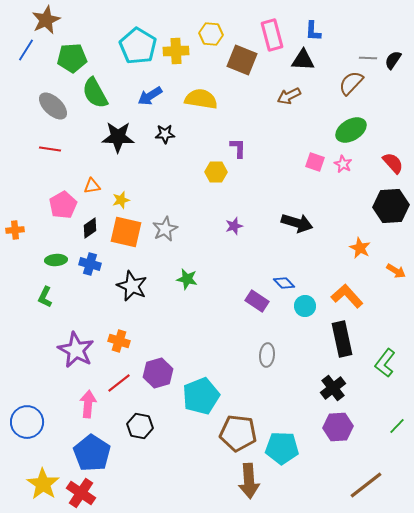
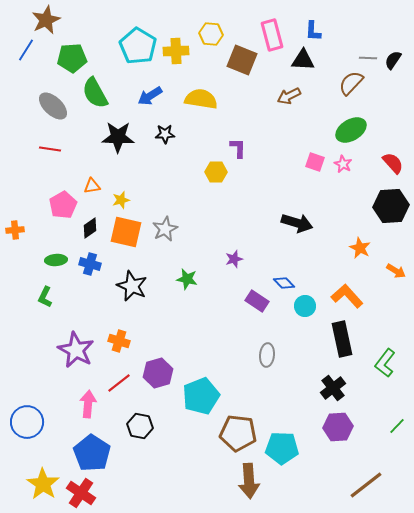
purple star at (234, 226): moved 33 px down
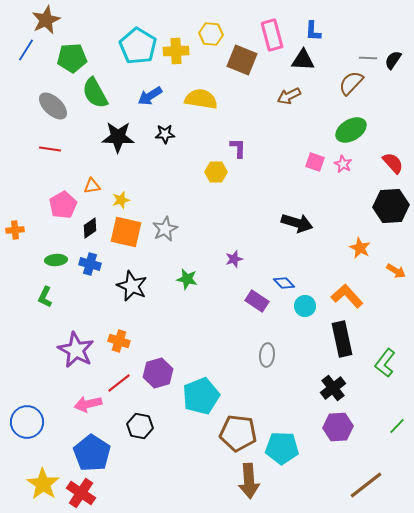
pink arrow at (88, 404): rotated 108 degrees counterclockwise
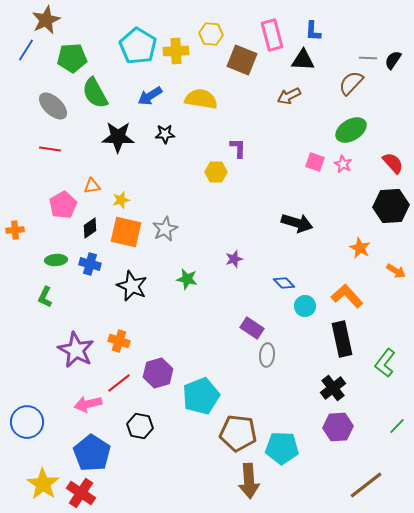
purple rectangle at (257, 301): moved 5 px left, 27 px down
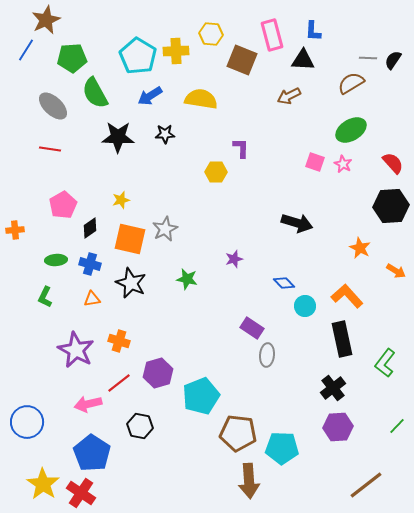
cyan pentagon at (138, 46): moved 10 px down
brown semicircle at (351, 83): rotated 16 degrees clockwise
purple L-shape at (238, 148): moved 3 px right
orange triangle at (92, 186): moved 113 px down
orange square at (126, 232): moved 4 px right, 7 px down
black star at (132, 286): moved 1 px left, 3 px up
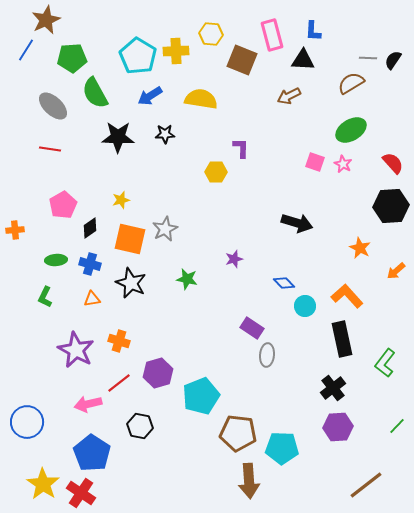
orange arrow at (396, 271): rotated 108 degrees clockwise
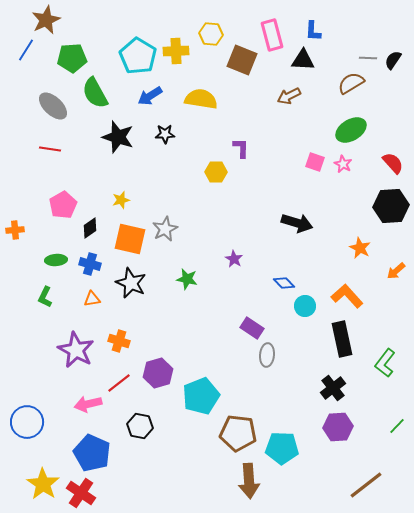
black star at (118, 137): rotated 16 degrees clockwise
purple star at (234, 259): rotated 24 degrees counterclockwise
blue pentagon at (92, 453): rotated 9 degrees counterclockwise
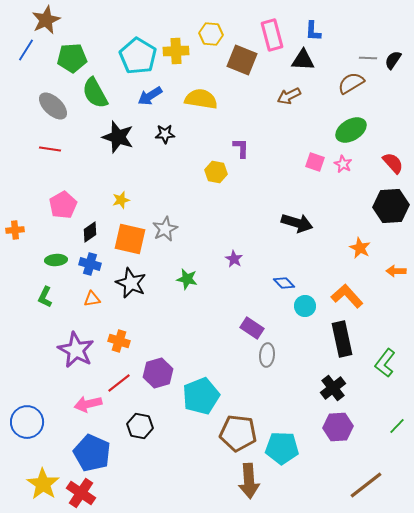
yellow hexagon at (216, 172): rotated 10 degrees clockwise
black diamond at (90, 228): moved 4 px down
orange arrow at (396, 271): rotated 42 degrees clockwise
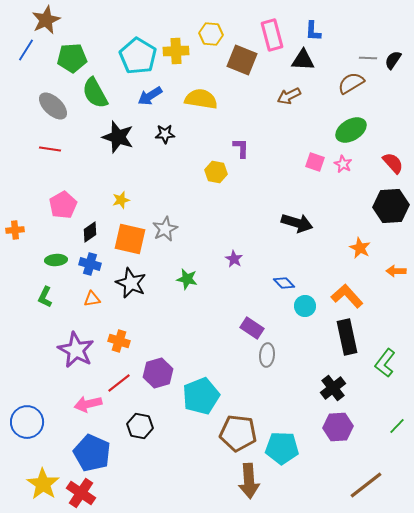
black rectangle at (342, 339): moved 5 px right, 2 px up
